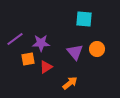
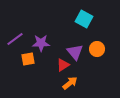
cyan square: rotated 24 degrees clockwise
red triangle: moved 17 px right, 2 px up
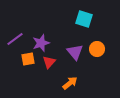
cyan square: rotated 12 degrees counterclockwise
purple star: rotated 18 degrees counterclockwise
red triangle: moved 14 px left, 3 px up; rotated 16 degrees counterclockwise
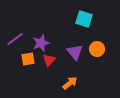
red triangle: moved 2 px up
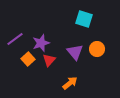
orange square: rotated 32 degrees counterclockwise
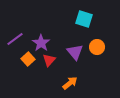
purple star: rotated 18 degrees counterclockwise
orange circle: moved 2 px up
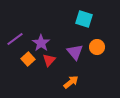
orange arrow: moved 1 px right, 1 px up
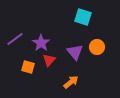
cyan square: moved 1 px left, 2 px up
orange square: moved 8 px down; rotated 32 degrees counterclockwise
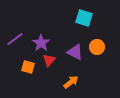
cyan square: moved 1 px right, 1 px down
purple triangle: rotated 24 degrees counterclockwise
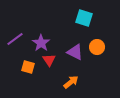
red triangle: rotated 16 degrees counterclockwise
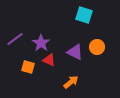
cyan square: moved 3 px up
red triangle: rotated 32 degrees counterclockwise
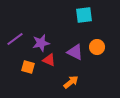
cyan square: rotated 24 degrees counterclockwise
purple star: rotated 24 degrees clockwise
